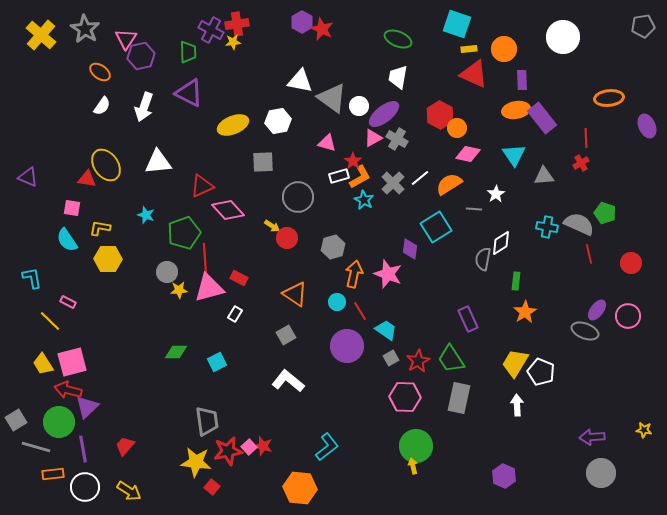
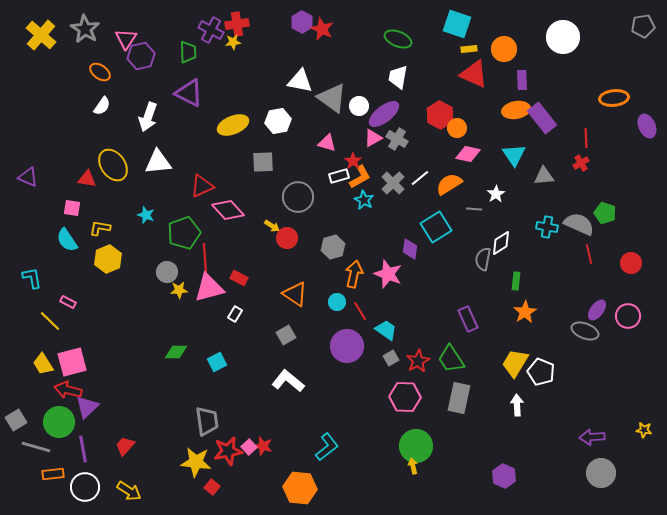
orange ellipse at (609, 98): moved 5 px right
white arrow at (144, 107): moved 4 px right, 10 px down
yellow ellipse at (106, 165): moved 7 px right
yellow hexagon at (108, 259): rotated 24 degrees counterclockwise
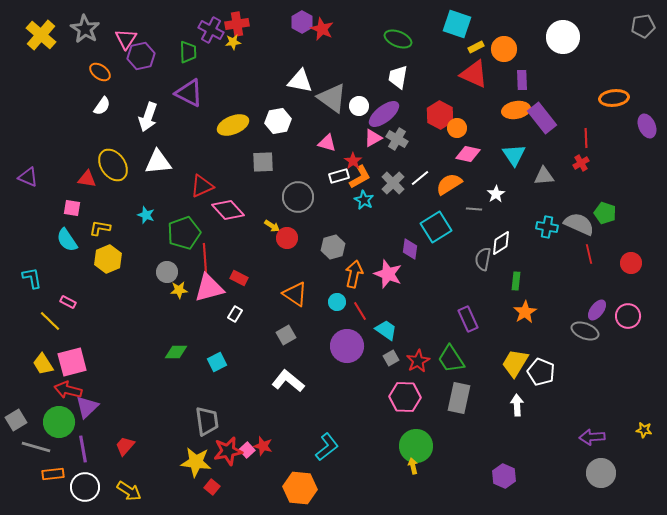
yellow rectangle at (469, 49): moved 7 px right, 2 px up; rotated 21 degrees counterclockwise
pink square at (249, 447): moved 2 px left, 3 px down
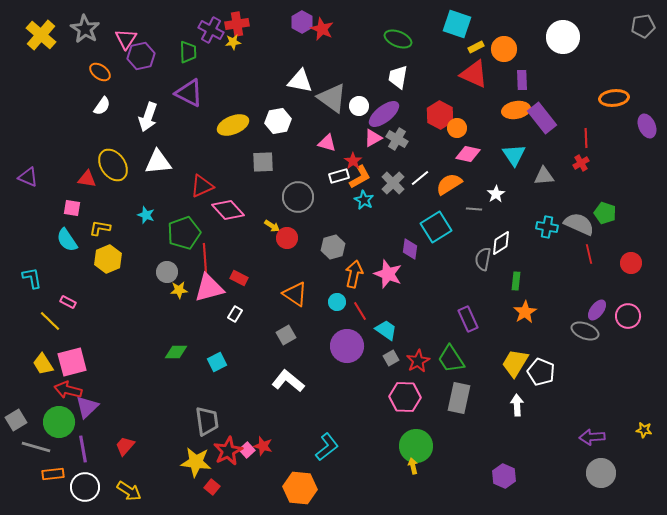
red star at (228, 451): rotated 16 degrees counterclockwise
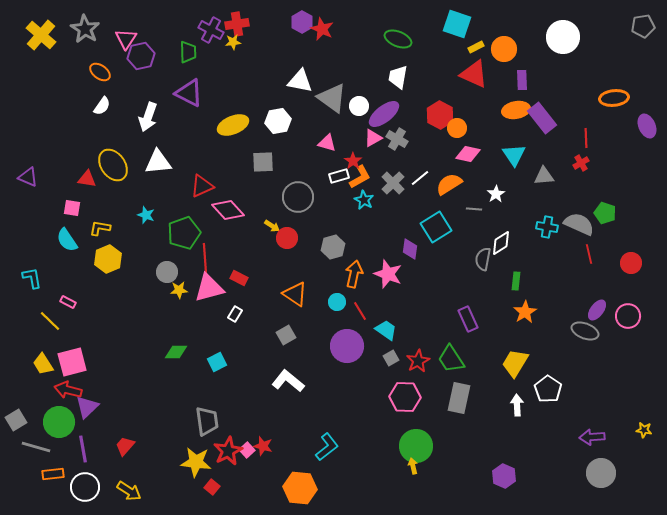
white pentagon at (541, 372): moved 7 px right, 17 px down; rotated 12 degrees clockwise
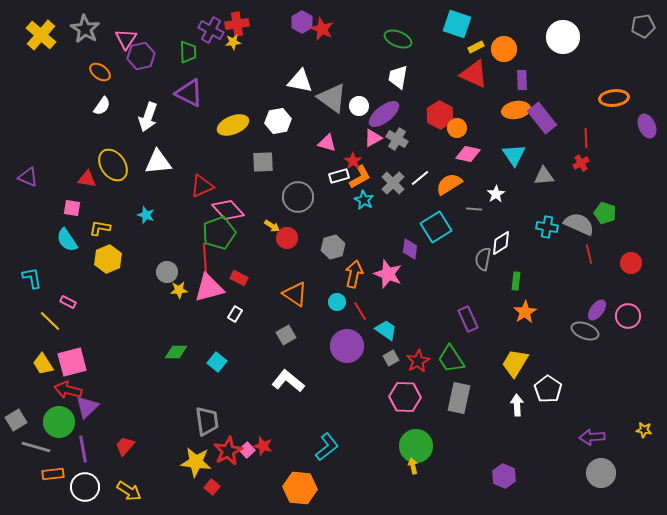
green pentagon at (184, 233): moved 35 px right
cyan square at (217, 362): rotated 24 degrees counterclockwise
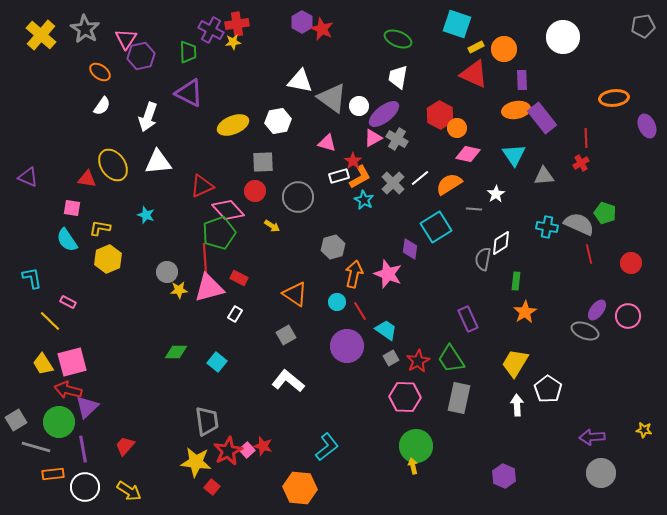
red circle at (287, 238): moved 32 px left, 47 px up
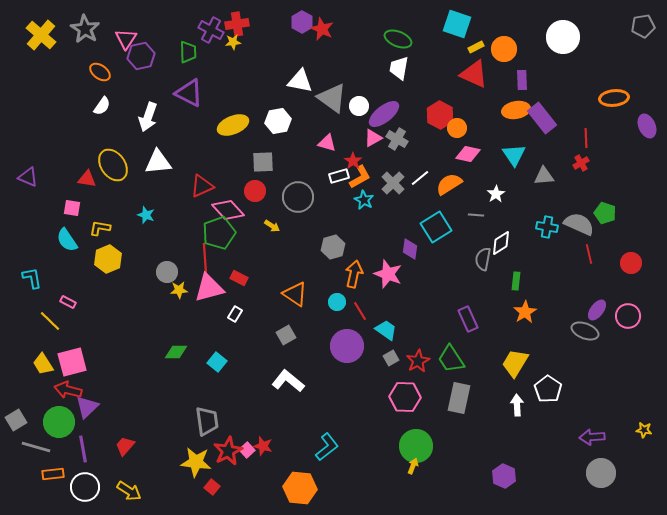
white trapezoid at (398, 77): moved 1 px right, 9 px up
gray line at (474, 209): moved 2 px right, 6 px down
yellow arrow at (413, 466): rotated 35 degrees clockwise
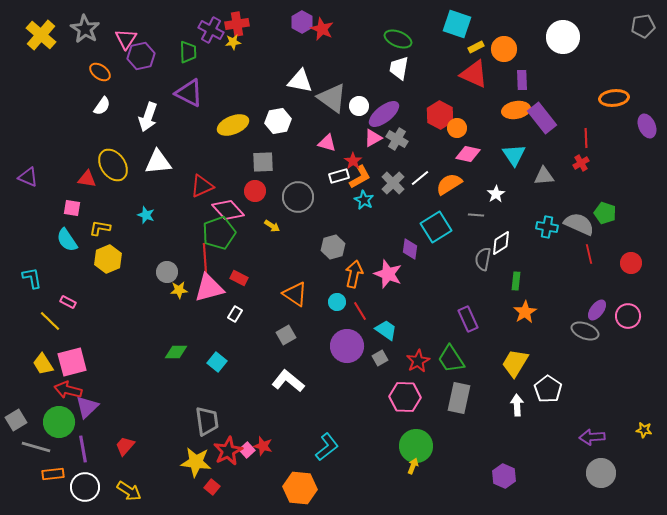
gray square at (391, 358): moved 11 px left
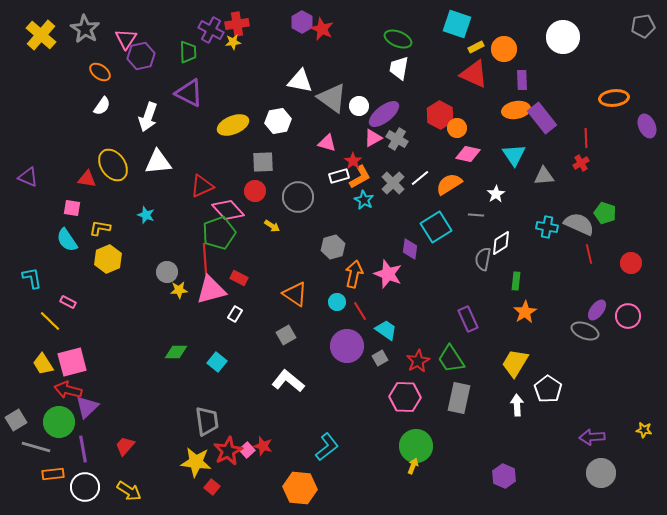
pink triangle at (209, 288): moved 2 px right, 2 px down
